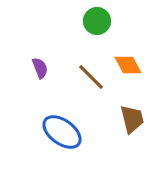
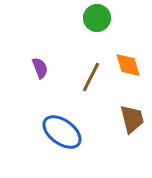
green circle: moved 3 px up
orange diamond: rotated 12 degrees clockwise
brown line: rotated 72 degrees clockwise
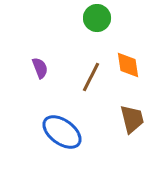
orange diamond: rotated 8 degrees clockwise
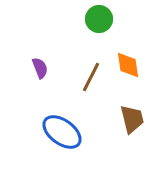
green circle: moved 2 px right, 1 px down
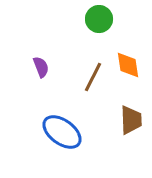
purple semicircle: moved 1 px right, 1 px up
brown line: moved 2 px right
brown trapezoid: moved 1 px left, 1 px down; rotated 12 degrees clockwise
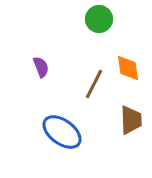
orange diamond: moved 3 px down
brown line: moved 1 px right, 7 px down
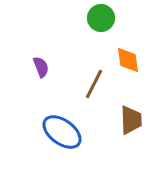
green circle: moved 2 px right, 1 px up
orange diamond: moved 8 px up
